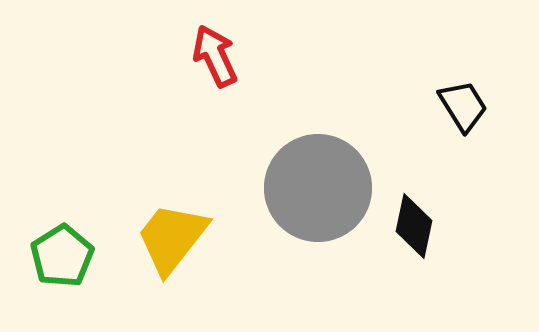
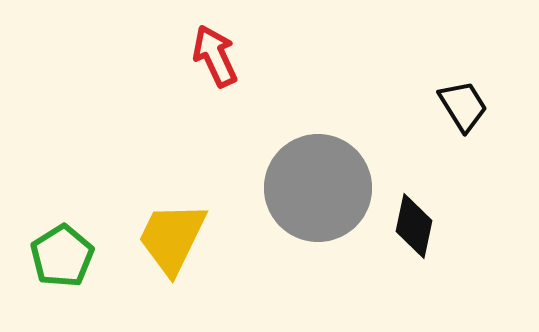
yellow trapezoid: rotated 12 degrees counterclockwise
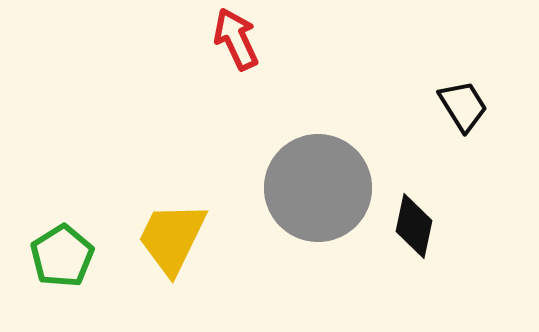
red arrow: moved 21 px right, 17 px up
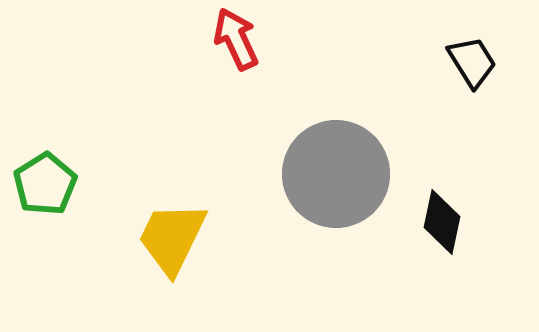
black trapezoid: moved 9 px right, 44 px up
gray circle: moved 18 px right, 14 px up
black diamond: moved 28 px right, 4 px up
green pentagon: moved 17 px left, 72 px up
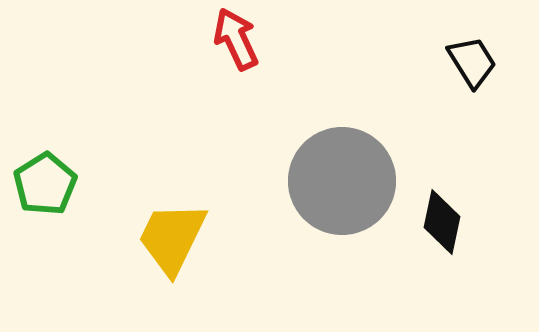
gray circle: moved 6 px right, 7 px down
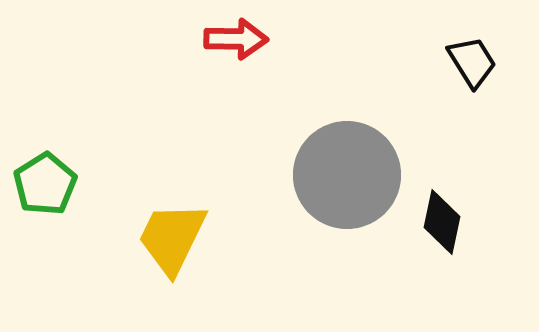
red arrow: rotated 116 degrees clockwise
gray circle: moved 5 px right, 6 px up
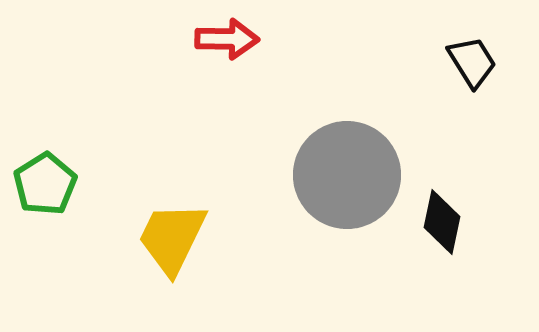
red arrow: moved 9 px left
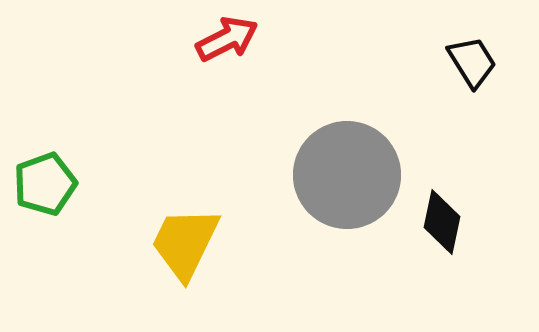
red arrow: rotated 28 degrees counterclockwise
green pentagon: rotated 12 degrees clockwise
yellow trapezoid: moved 13 px right, 5 px down
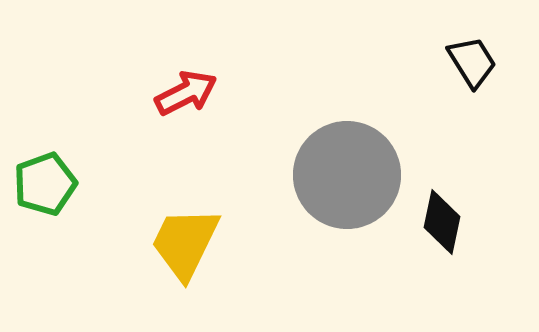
red arrow: moved 41 px left, 54 px down
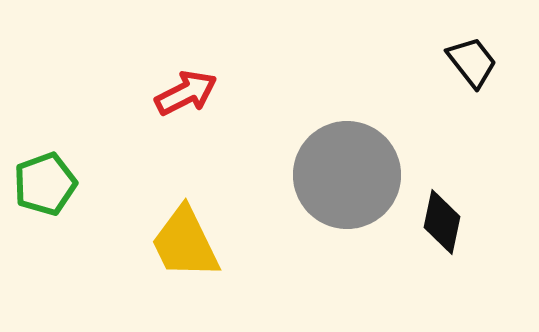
black trapezoid: rotated 6 degrees counterclockwise
yellow trapezoid: rotated 52 degrees counterclockwise
